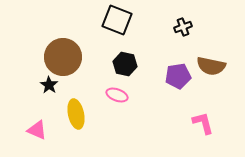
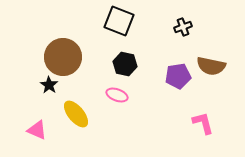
black square: moved 2 px right, 1 px down
yellow ellipse: rotated 28 degrees counterclockwise
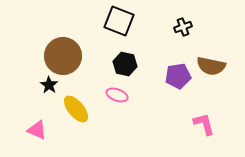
brown circle: moved 1 px up
yellow ellipse: moved 5 px up
pink L-shape: moved 1 px right, 1 px down
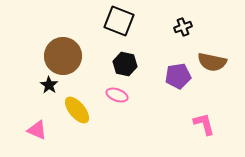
brown semicircle: moved 1 px right, 4 px up
yellow ellipse: moved 1 px right, 1 px down
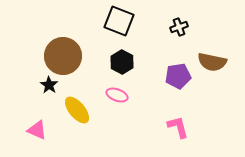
black cross: moved 4 px left
black hexagon: moved 3 px left, 2 px up; rotated 15 degrees clockwise
pink L-shape: moved 26 px left, 3 px down
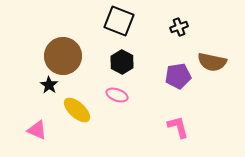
yellow ellipse: rotated 8 degrees counterclockwise
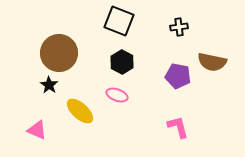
black cross: rotated 12 degrees clockwise
brown circle: moved 4 px left, 3 px up
purple pentagon: rotated 20 degrees clockwise
yellow ellipse: moved 3 px right, 1 px down
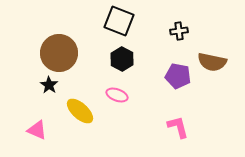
black cross: moved 4 px down
black hexagon: moved 3 px up
